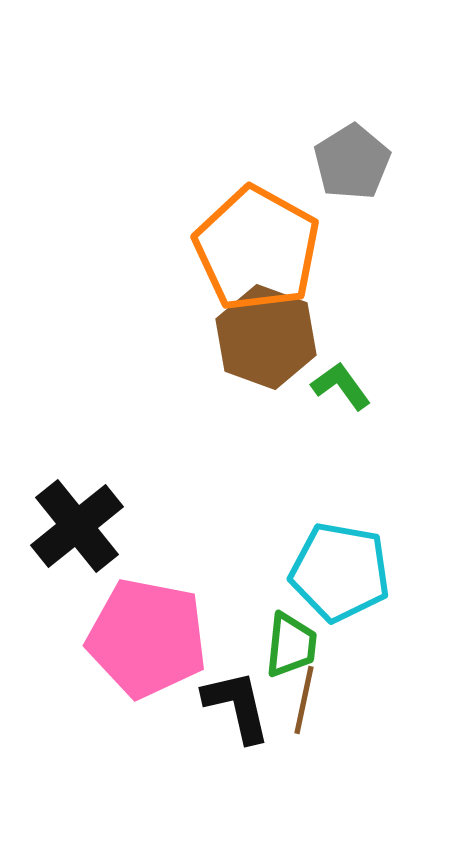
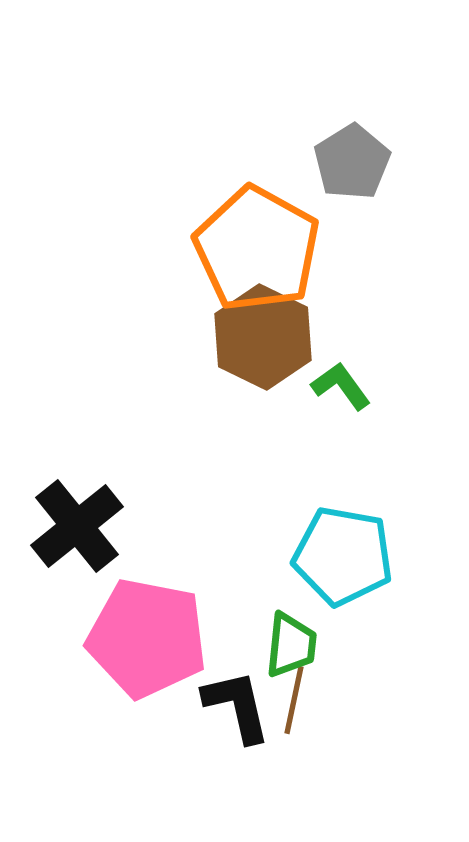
brown hexagon: moved 3 px left; rotated 6 degrees clockwise
cyan pentagon: moved 3 px right, 16 px up
brown line: moved 10 px left
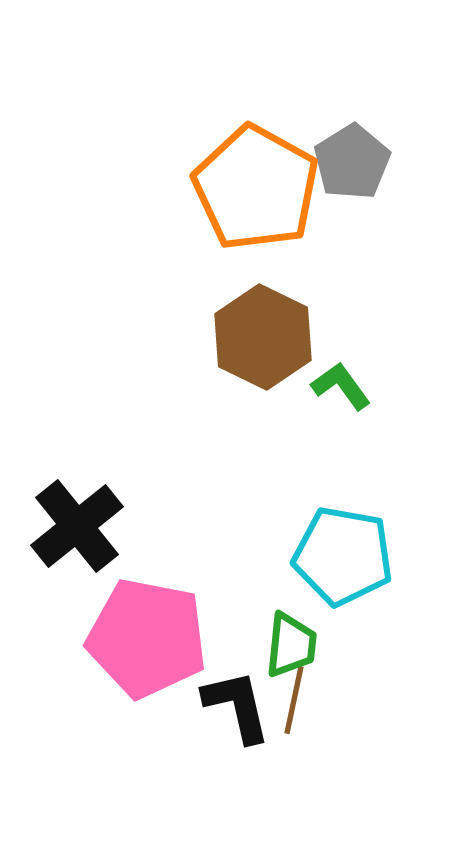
orange pentagon: moved 1 px left, 61 px up
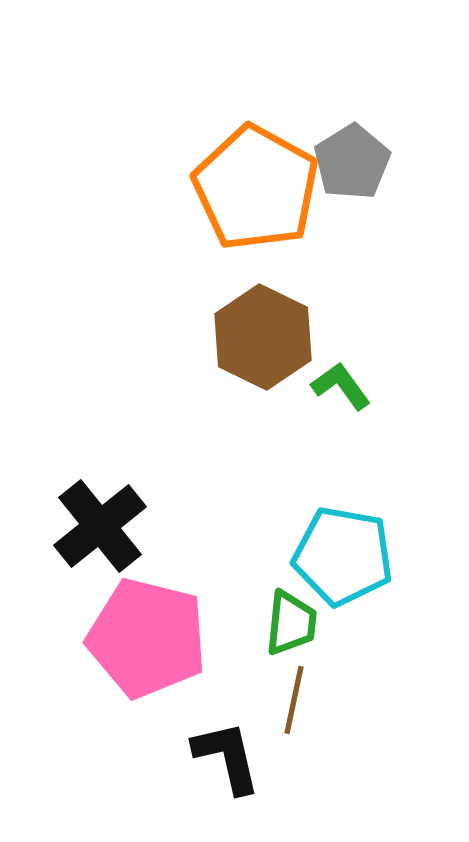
black cross: moved 23 px right
pink pentagon: rotated 3 degrees clockwise
green trapezoid: moved 22 px up
black L-shape: moved 10 px left, 51 px down
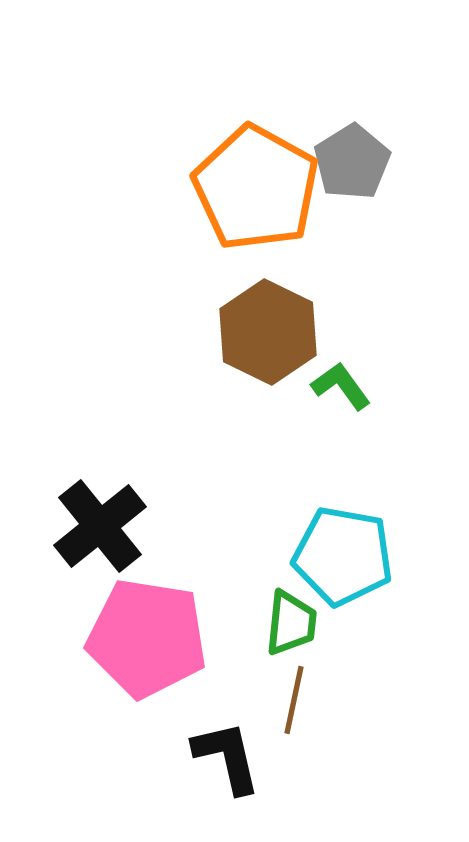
brown hexagon: moved 5 px right, 5 px up
pink pentagon: rotated 5 degrees counterclockwise
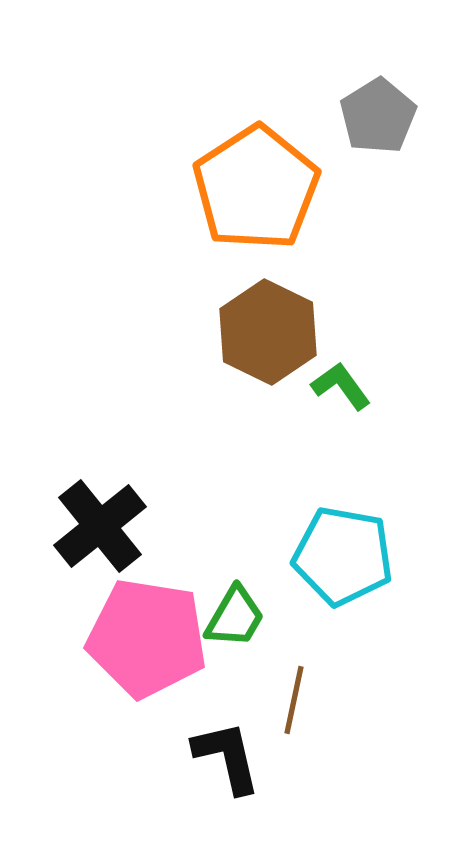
gray pentagon: moved 26 px right, 46 px up
orange pentagon: rotated 10 degrees clockwise
green trapezoid: moved 56 px left, 6 px up; rotated 24 degrees clockwise
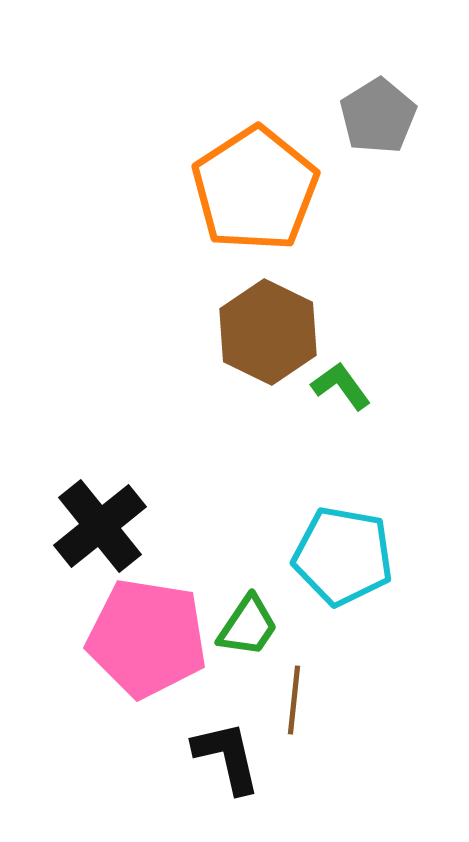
orange pentagon: moved 1 px left, 1 px down
green trapezoid: moved 13 px right, 9 px down; rotated 4 degrees clockwise
brown line: rotated 6 degrees counterclockwise
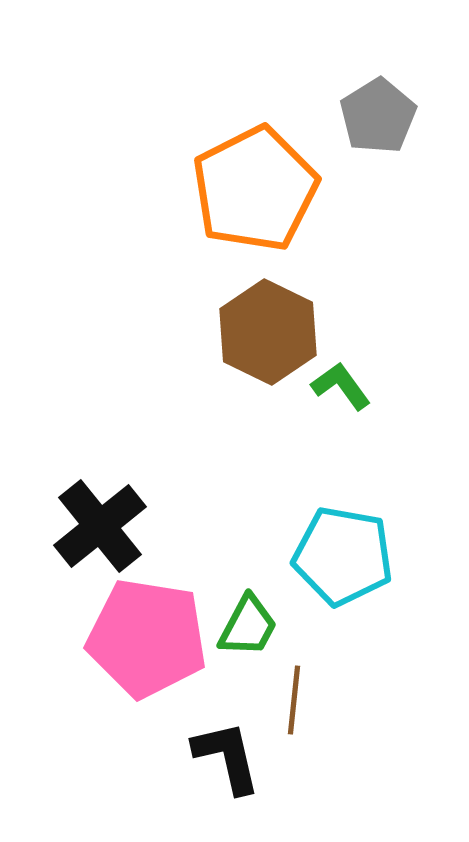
orange pentagon: rotated 6 degrees clockwise
green trapezoid: rotated 6 degrees counterclockwise
